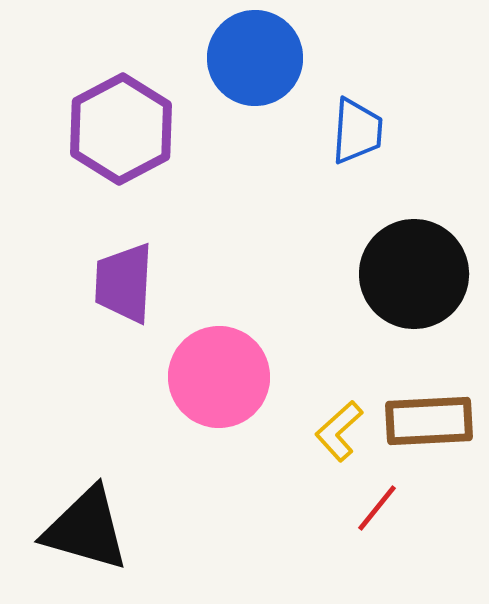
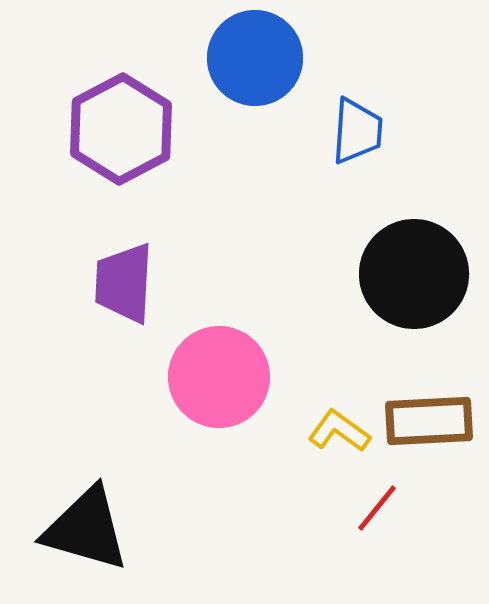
yellow L-shape: rotated 78 degrees clockwise
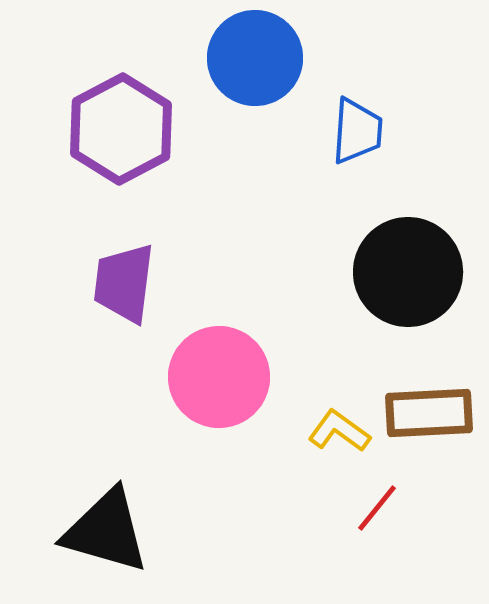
black circle: moved 6 px left, 2 px up
purple trapezoid: rotated 4 degrees clockwise
brown rectangle: moved 8 px up
black triangle: moved 20 px right, 2 px down
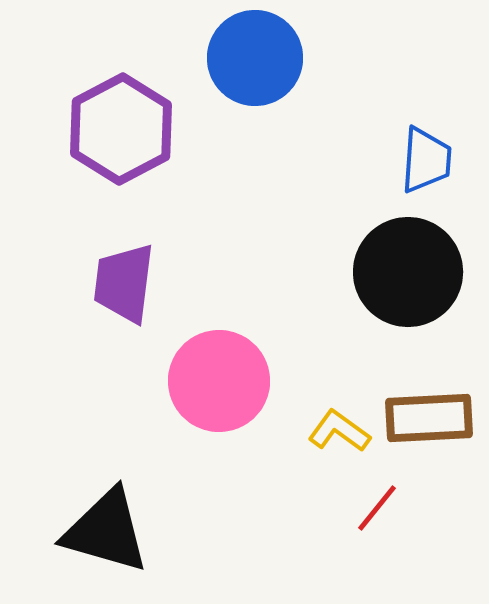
blue trapezoid: moved 69 px right, 29 px down
pink circle: moved 4 px down
brown rectangle: moved 5 px down
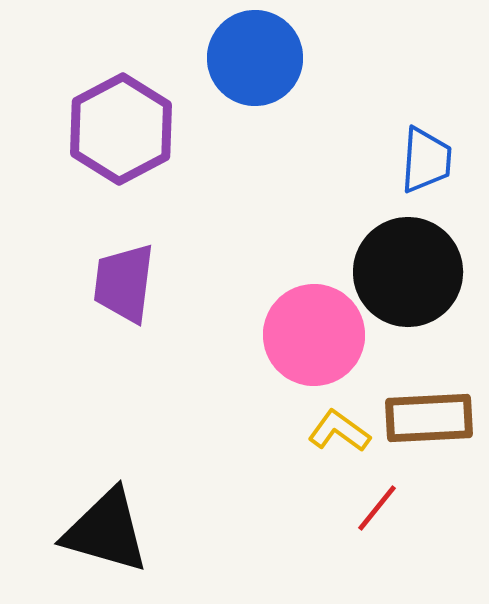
pink circle: moved 95 px right, 46 px up
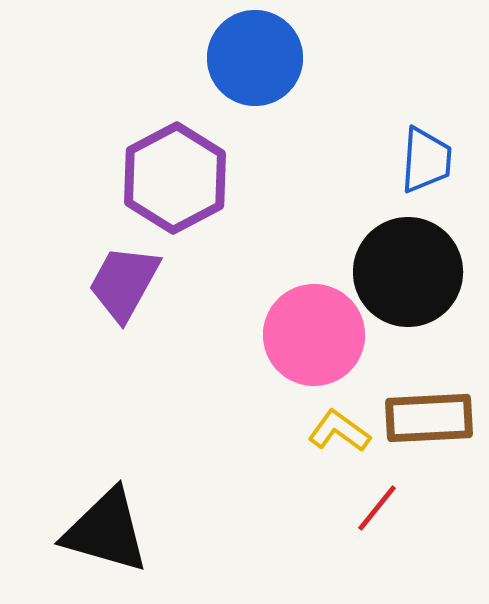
purple hexagon: moved 54 px right, 49 px down
purple trapezoid: rotated 22 degrees clockwise
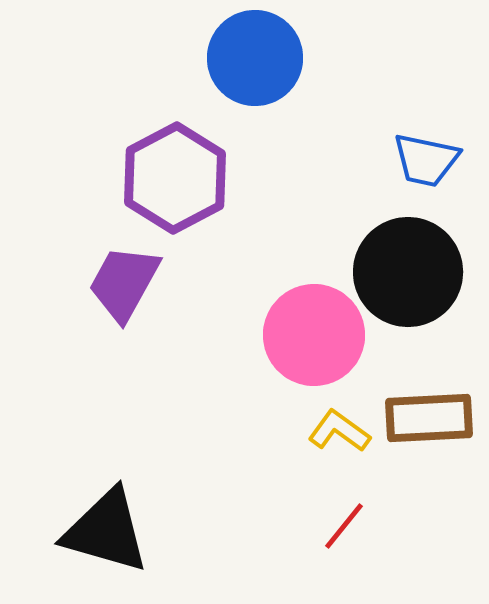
blue trapezoid: rotated 98 degrees clockwise
red line: moved 33 px left, 18 px down
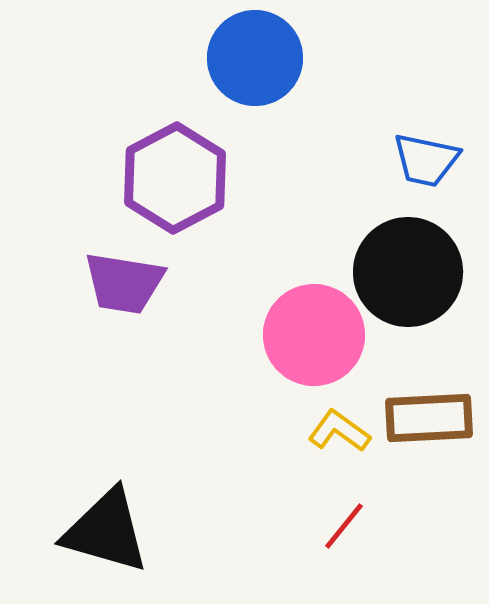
purple trapezoid: rotated 110 degrees counterclockwise
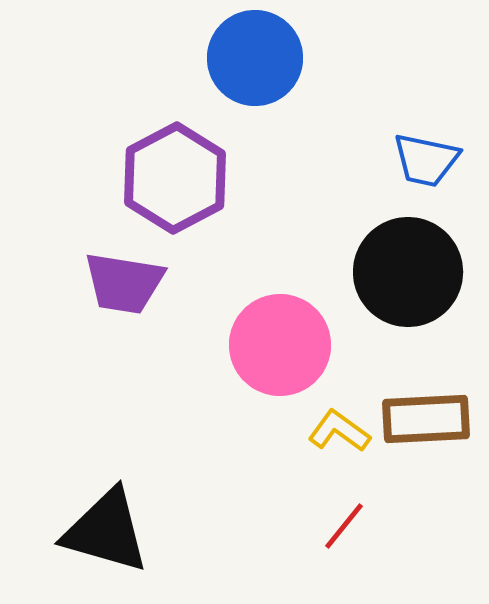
pink circle: moved 34 px left, 10 px down
brown rectangle: moved 3 px left, 1 px down
